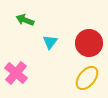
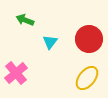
red circle: moved 4 px up
pink cross: rotated 10 degrees clockwise
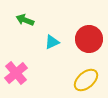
cyan triangle: moved 2 px right; rotated 28 degrees clockwise
yellow ellipse: moved 1 px left, 2 px down; rotated 10 degrees clockwise
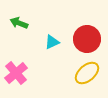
green arrow: moved 6 px left, 3 px down
red circle: moved 2 px left
yellow ellipse: moved 1 px right, 7 px up
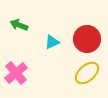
green arrow: moved 2 px down
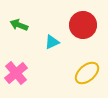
red circle: moved 4 px left, 14 px up
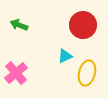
cyan triangle: moved 13 px right, 14 px down
yellow ellipse: rotated 35 degrees counterclockwise
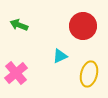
red circle: moved 1 px down
cyan triangle: moved 5 px left
yellow ellipse: moved 2 px right, 1 px down
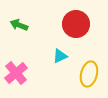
red circle: moved 7 px left, 2 px up
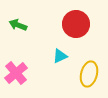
green arrow: moved 1 px left
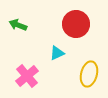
cyan triangle: moved 3 px left, 3 px up
pink cross: moved 11 px right, 3 px down
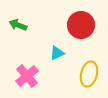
red circle: moved 5 px right, 1 px down
